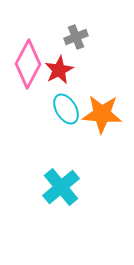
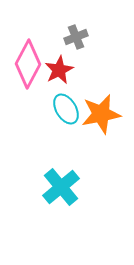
orange star: moved 1 px left; rotated 15 degrees counterclockwise
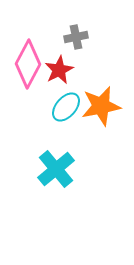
gray cross: rotated 10 degrees clockwise
cyan ellipse: moved 2 px up; rotated 72 degrees clockwise
orange star: moved 8 px up
cyan cross: moved 5 px left, 18 px up
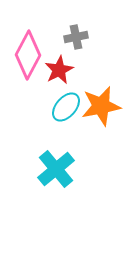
pink diamond: moved 9 px up
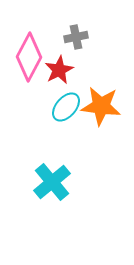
pink diamond: moved 1 px right, 2 px down
orange star: rotated 18 degrees clockwise
cyan cross: moved 4 px left, 13 px down
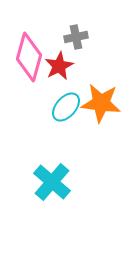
pink diamond: rotated 12 degrees counterclockwise
red star: moved 4 px up
orange star: moved 3 px up
cyan cross: rotated 9 degrees counterclockwise
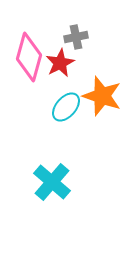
red star: moved 1 px right, 3 px up
orange star: moved 1 px right, 7 px up; rotated 12 degrees clockwise
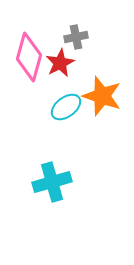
cyan ellipse: rotated 12 degrees clockwise
cyan cross: rotated 33 degrees clockwise
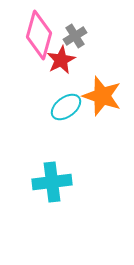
gray cross: moved 1 px left, 1 px up; rotated 20 degrees counterclockwise
pink diamond: moved 10 px right, 22 px up
red star: moved 1 px right, 3 px up
cyan cross: rotated 9 degrees clockwise
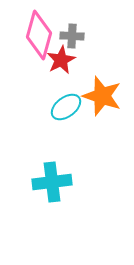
gray cross: moved 3 px left; rotated 35 degrees clockwise
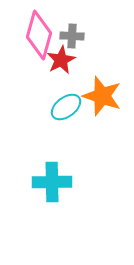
cyan cross: rotated 6 degrees clockwise
